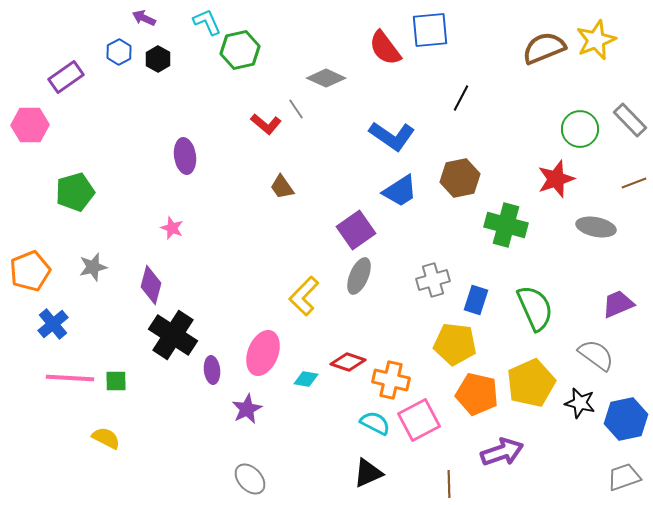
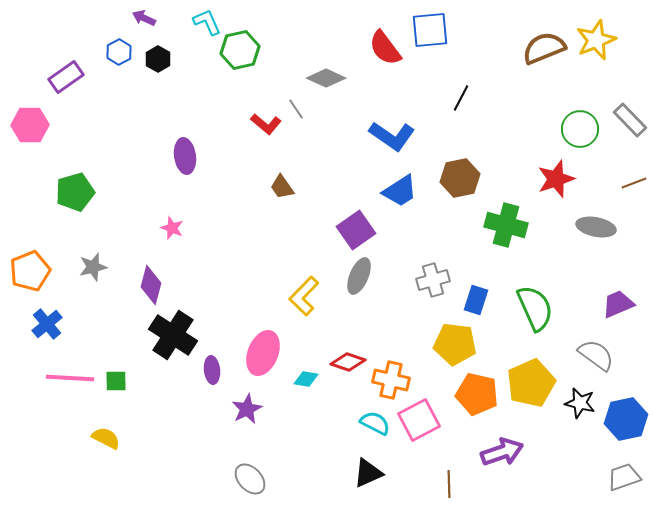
blue cross at (53, 324): moved 6 px left
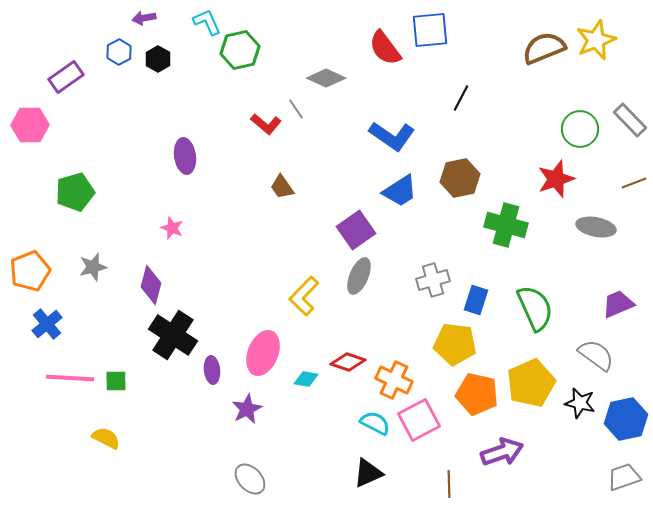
purple arrow at (144, 18): rotated 35 degrees counterclockwise
orange cross at (391, 380): moved 3 px right; rotated 12 degrees clockwise
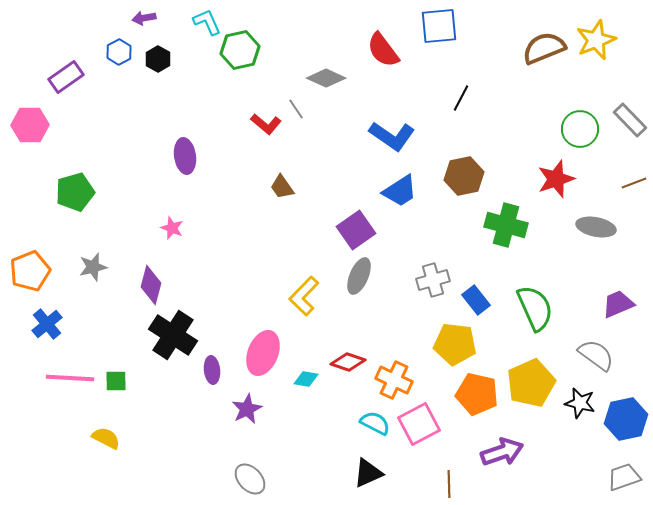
blue square at (430, 30): moved 9 px right, 4 px up
red semicircle at (385, 48): moved 2 px left, 2 px down
brown hexagon at (460, 178): moved 4 px right, 2 px up
blue rectangle at (476, 300): rotated 56 degrees counterclockwise
pink square at (419, 420): moved 4 px down
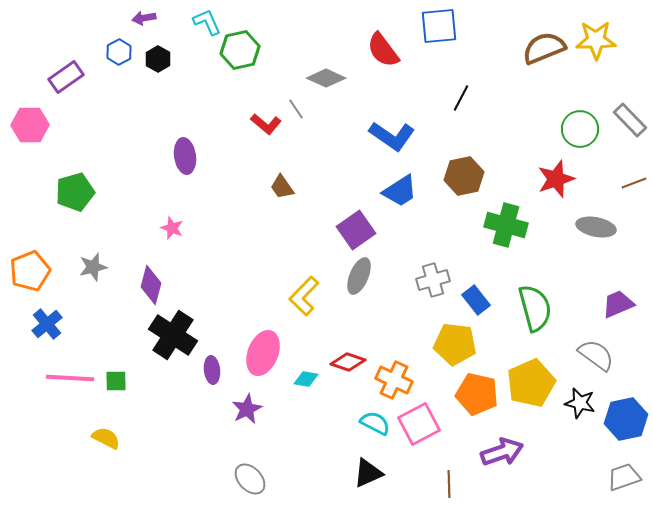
yellow star at (596, 40): rotated 21 degrees clockwise
green semicircle at (535, 308): rotated 9 degrees clockwise
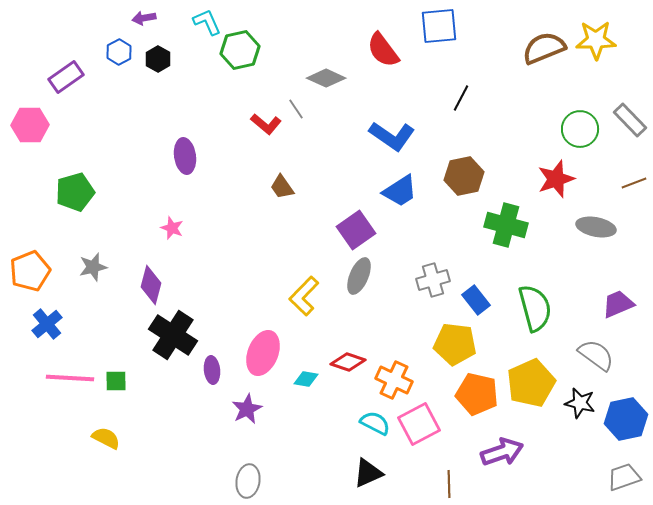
gray ellipse at (250, 479): moved 2 px left, 2 px down; rotated 52 degrees clockwise
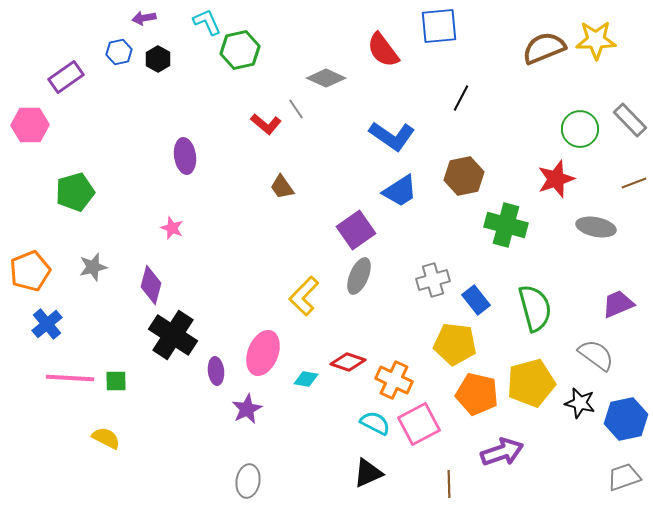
blue hexagon at (119, 52): rotated 15 degrees clockwise
purple ellipse at (212, 370): moved 4 px right, 1 px down
yellow pentagon at (531, 383): rotated 9 degrees clockwise
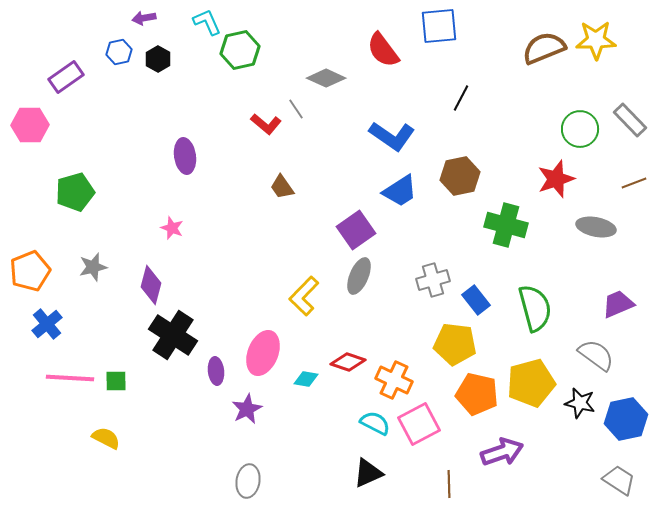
brown hexagon at (464, 176): moved 4 px left
gray trapezoid at (624, 477): moved 5 px left, 3 px down; rotated 52 degrees clockwise
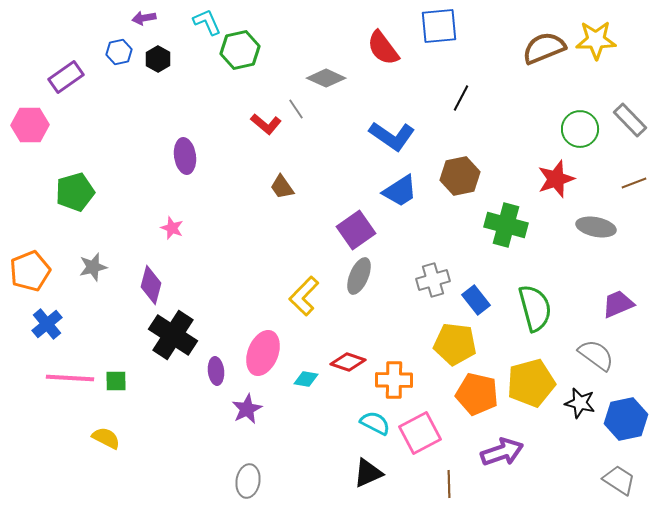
red semicircle at (383, 50): moved 2 px up
orange cross at (394, 380): rotated 24 degrees counterclockwise
pink square at (419, 424): moved 1 px right, 9 px down
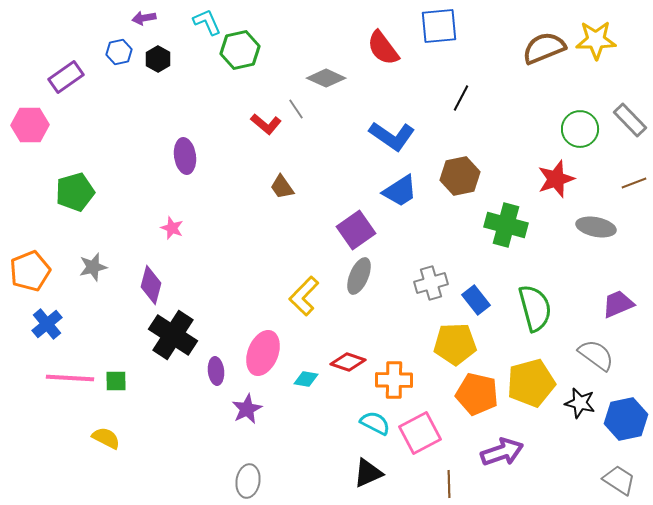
gray cross at (433, 280): moved 2 px left, 3 px down
yellow pentagon at (455, 344): rotated 9 degrees counterclockwise
